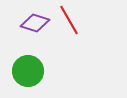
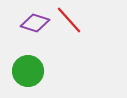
red line: rotated 12 degrees counterclockwise
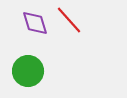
purple diamond: rotated 56 degrees clockwise
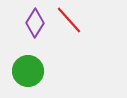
purple diamond: rotated 48 degrees clockwise
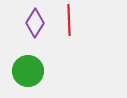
red line: rotated 40 degrees clockwise
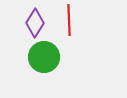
green circle: moved 16 px right, 14 px up
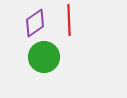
purple diamond: rotated 24 degrees clockwise
